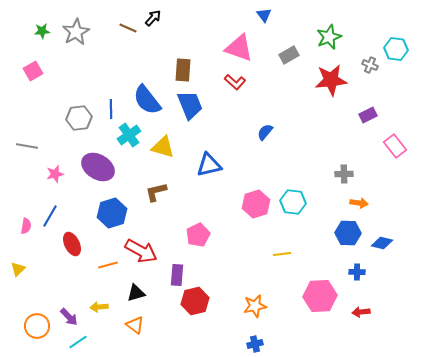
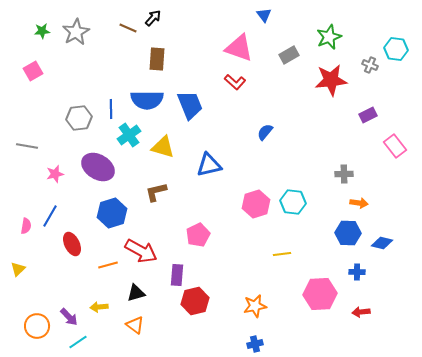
brown rectangle at (183, 70): moved 26 px left, 11 px up
blue semicircle at (147, 100): rotated 52 degrees counterclockwise
pink hexagon at (320, 296): moved 2 px up
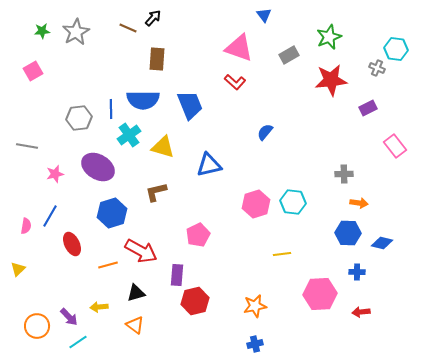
gray cross at (370, 65): moved 7 px right, 3 px down
blue semicircle at (147, 100): moved 4 px left
purple rectangle at (368, 115): moved 7 px up
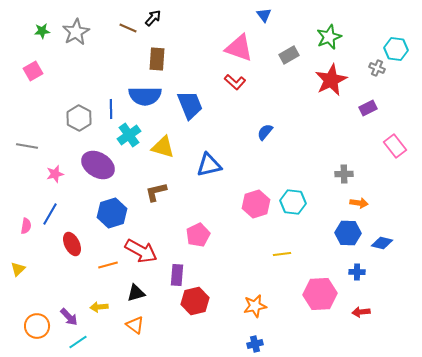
red star at (331, 80): rotated 20 degrees counterclockwise
blue semicircle at (143, 100): moved 2 px right, 4 px up
gray hexagon at (79, 118): rotated 25 degrees counterclockwise
purple ellipse at (98, 167): moved 2 px up
blue line at (50, 216): moved 2 px up
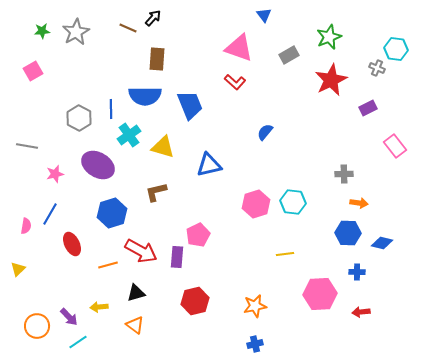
yellow line at (282, 254): moved 3 px right
purple rectangle at (177, 275): moved 18 px up
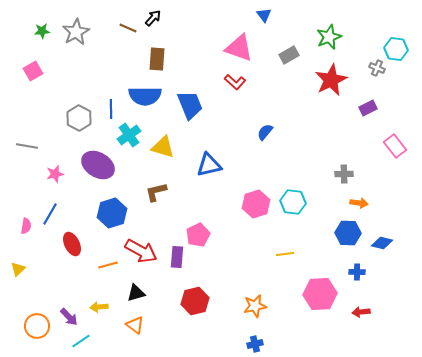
cyan line at (78, 342): moved 3 px right, 1 px up
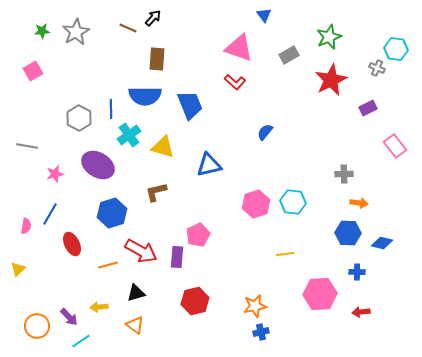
blue cross at (255, 344): moved 6 px right, 12 px up
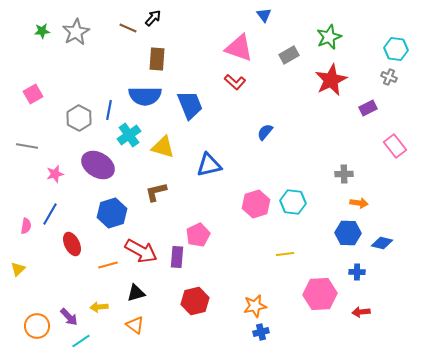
gray cross at (377, 68): moved 12 px right, 9 px down
pink square at (33, 71): moved 23 px down
blue line at (111, 109): moved 2 px left, 1 px down; rotated 12 degrees clockwise
